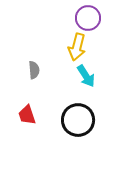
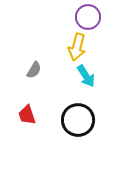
purple circle: moved 1 px up
gray semicircle: rotated 36 degrees clockwise
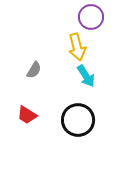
purple circle: moved 3 px right
yellow arrow: rotated 28 degrees counterclockwise
red trapezoid: rotated 40 degrees counterclockwise
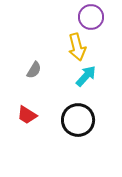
cyan arrow: rotated 105 degrees counterclockwise
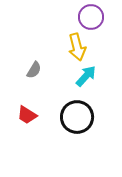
black circle: moved 1 px left, 3 px up
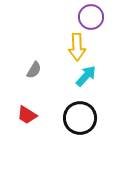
yellow arrow: rotated 12 degrees clockwise
black circle: moved 3 px right, 1 px down
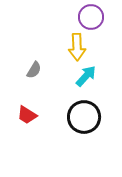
black circle: moved 4 px right, 1 px up
